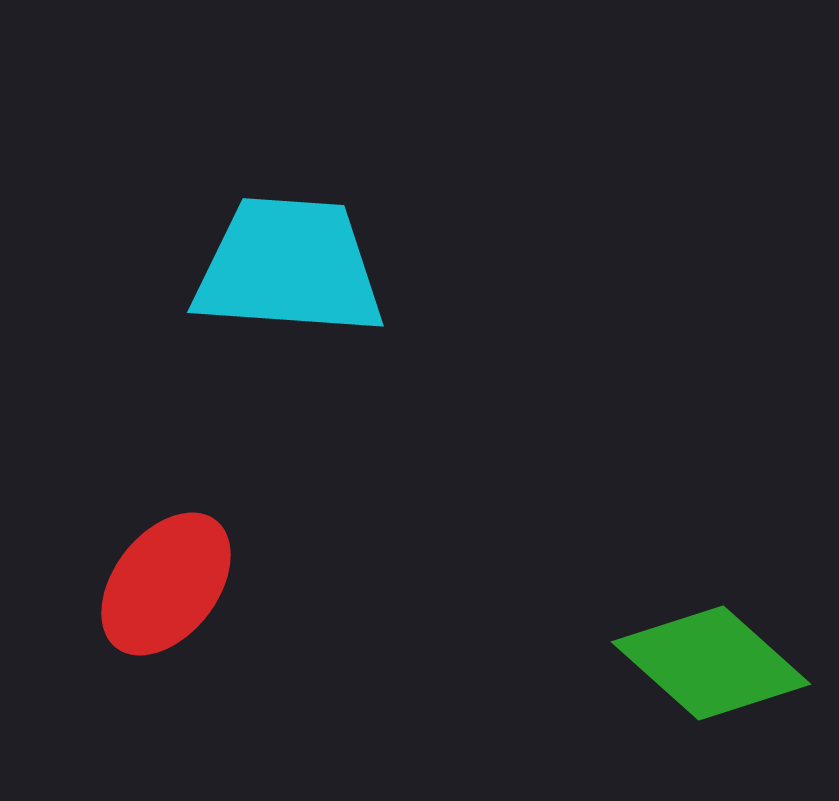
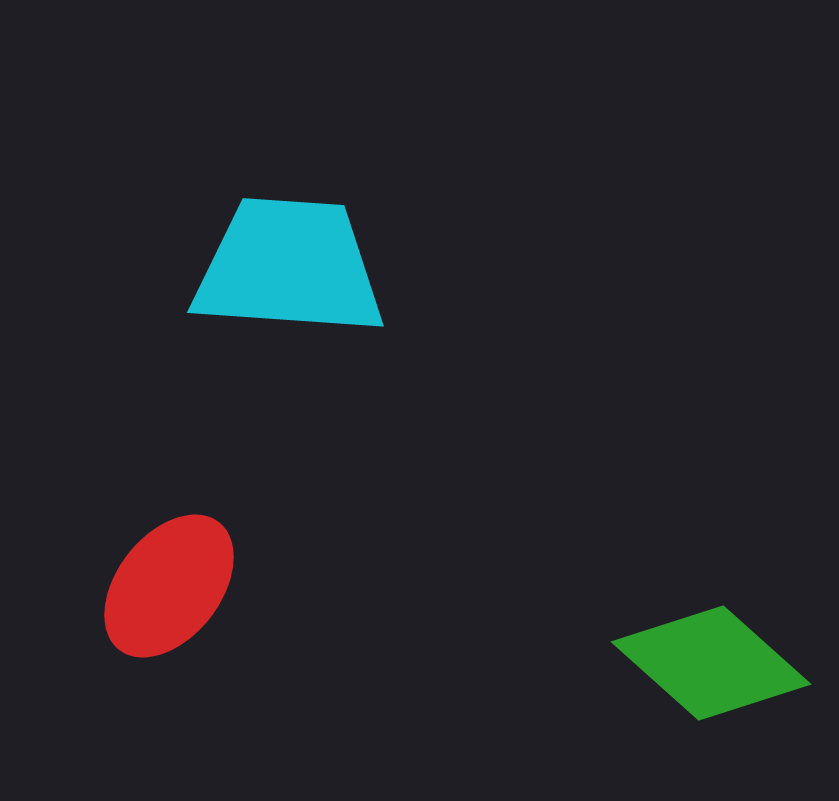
red ellipse: moved 3 px right, 2 px down
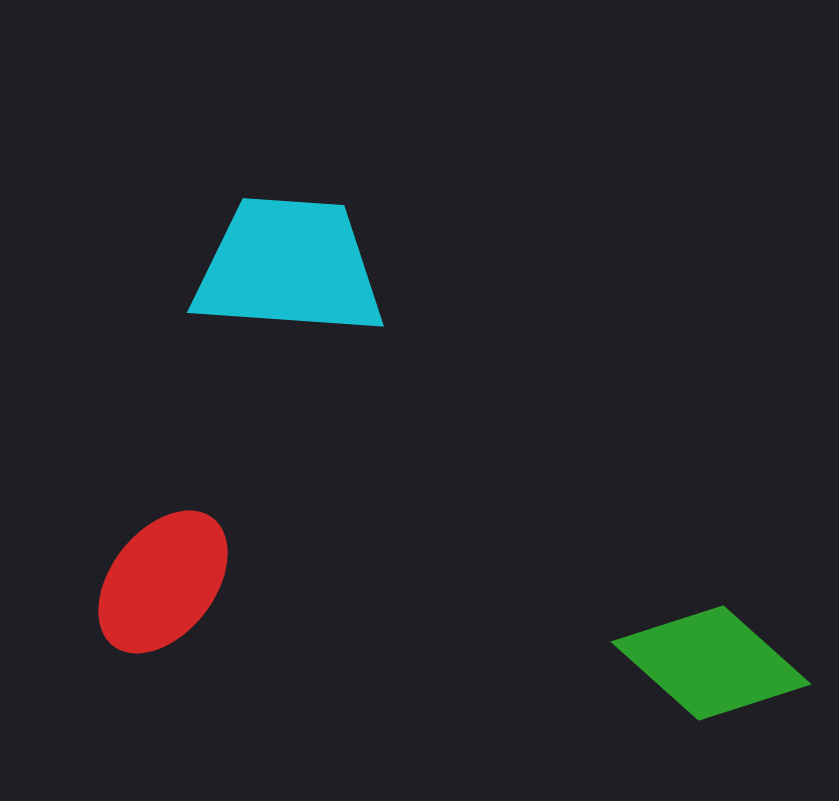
red ellipse: moved 6 px left, 4 px up
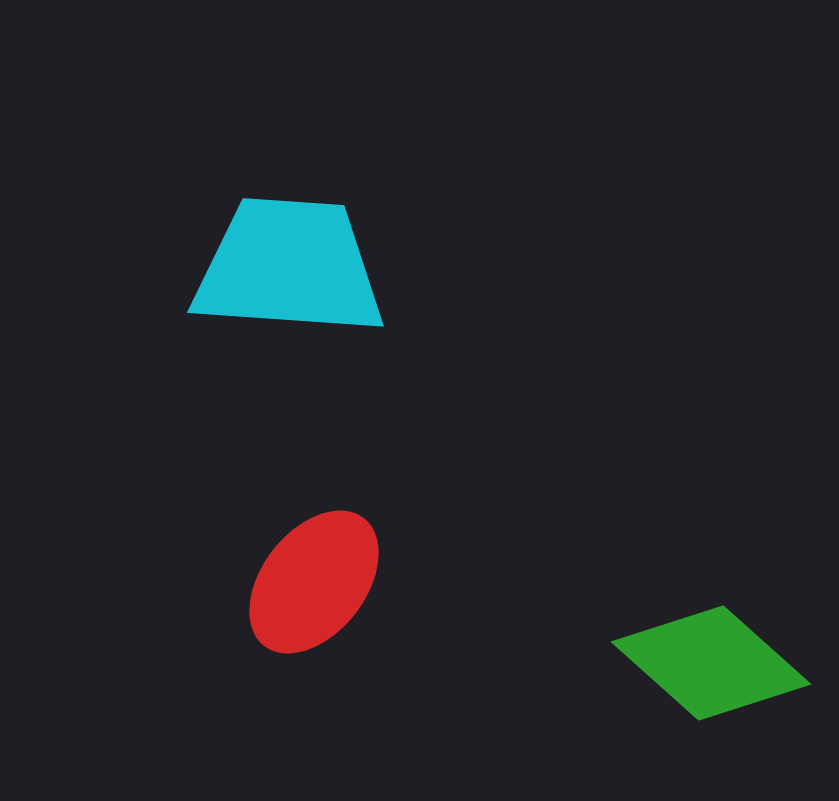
red ellipse: moved 151 px right
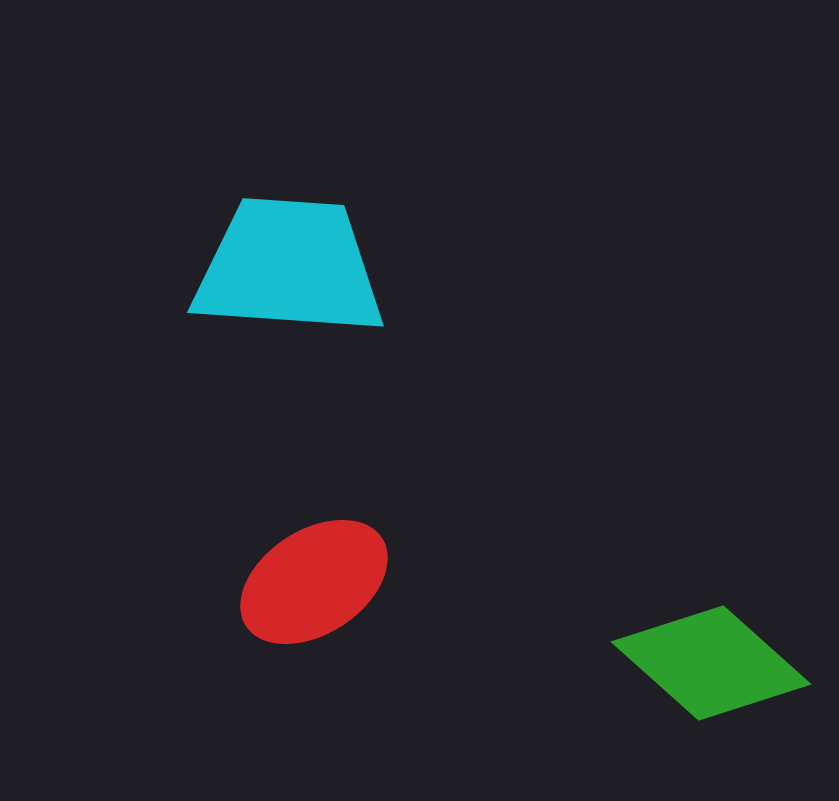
red ellipse: rotated 19 degrees clockwise
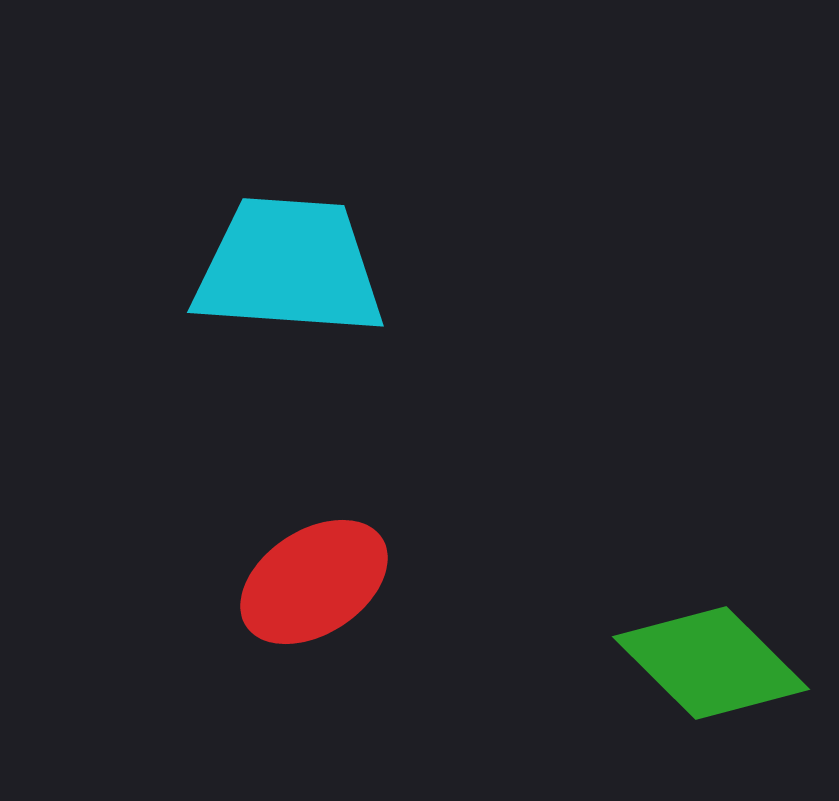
green diamond: rotated 3 degrees clockwise
